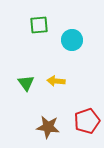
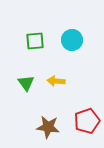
green square: moved 4 px left, 16 px down
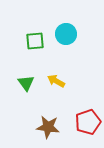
cyan circle: moved 6 px left, 6 px up
yellow arrow: rotated 24 degrees clockwise
red pentagon: moved 1 px right, 1 px down
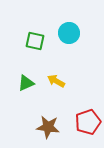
cyan circle: moved 3 px right, 1 px up
green square: rotated 18 degrees clockwise
green triangle: rotated 42 degrees clockwise
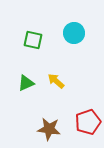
cyan circle: moved 5 px right
green square: moved 2 px left, 1 px up
yellow arrow: rotated 12 degrees clockwise
brown star: moved 1 px right, 2 px down
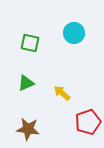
green square: moved 3 px left, 3 px down
yellow arrow: moved 6 px right, 12 px down
brown star: moved 21 px left
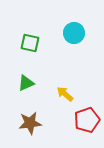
yellow arrow: moved 3 px right, 1 px down
red pentagon: moved 1 px left, 2 px up
brown star: moved 2 px right, 6 px up; rotated 15 degrees counterclockwise
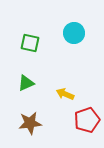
yellow arrow: rotated 18 degrees counterclockwise
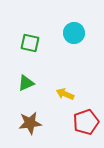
red pentagon: moved 1 px left, 2 px down
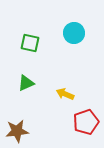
brown star: moved 13 px left, 8 px down
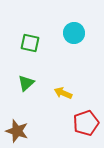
green triangle: rotated 18 degrees counterclockwise
yellow arrow: moved 2 px left, 1 px up
red pentagon: moved 1 px down
brown star: rotated 25 degrees clockwise
